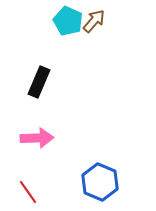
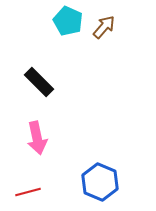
brown arrow: moved 10 px right, 6 px down
black rectangle: rotated 68 degrees counterclockwise
pink arrow: rotated 80 degrees clockwise
red line: rotated 70 degrees counterclockwise
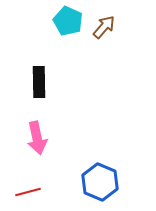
black rectangle: rotated 44 degrees clockwise
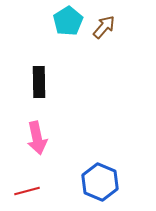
cyan pentagon: rotated 16 degrees clockwise
red line: moved 1 px left, 1 px up
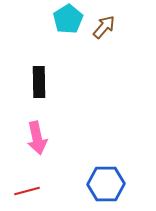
cyan pentagon: moved 2 px up
blue hexagon: moved 6 px right, 2 px down; rotated 24 degrees counterclockwise
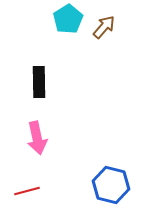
blue hexagon: moved 5 px right, 1 px down; rotated 15 degrees clockwise
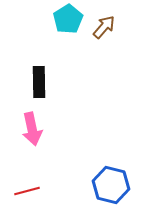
pink arrow: moved 5 px left, 9 px up
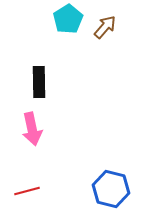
brown arrow: moved 1 px right
blue hexagon: moved 4 px down
